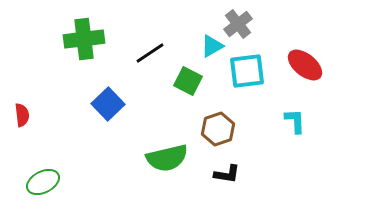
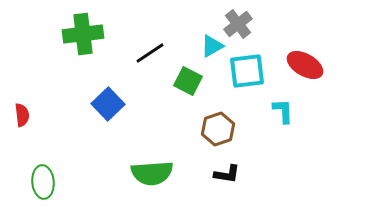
green cross: moved 1 px left, 5 px up
red ellipse: rotated 9 degrees counterclockwise
cyan L-shape: moved 12 px left, 10 px up
green semicircle: moved 15 px left, 15 px down; rotated 9 degrees clockwise
green ellipse: rotated 68 degrees counterclockwise
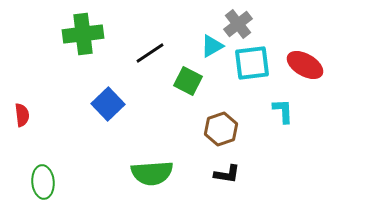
cyan square: moved 5 px right, 8 px up
brown hexagon: moved 3 px right
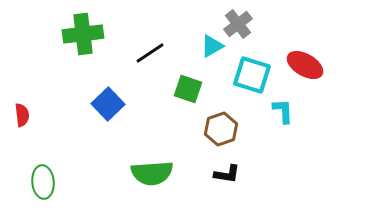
cyan square: moved 12 px down; rotated 24 degrees clockwise
green square: moved 8 px down; rotated 8 degrees counterclockwise
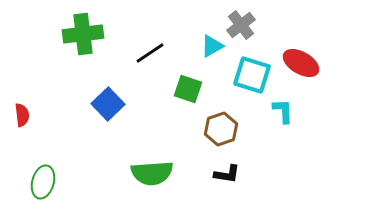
gray cross: moved 3 px right, 1 px down
red ellipse: moved 4 px left, 2 px up
green ellipse: rotated 20 degrees clockwise
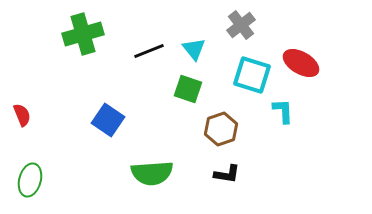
green cross: rotated 9 degrees counterclockwise
cyan triangle: moved 18 px left, 3 px down; rotated 40 degrees counterclockwise
black line: moved 1 px left, 2 px up; rotated 12 degrees clockwise
blue square: moved 16 px down; rotated 12 degrees counterclockwise
red semicircle: rotated 15 degrees counterclockwise
green ellipse: moved 13 px left, 2 px up
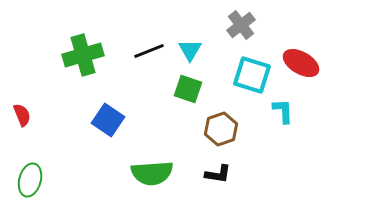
green cross: moved 21 px down
cyan triangle: moved 4 px left, 1 px down; rotated 10 degrees clockwise
black L-shape: moved 9 px left
